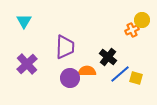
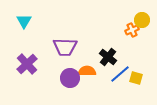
purple trapezoid: rotated 90 degrees clockwise
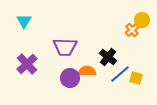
orange cross: rotated 16 degrees counterclockwise
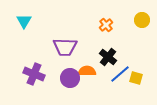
orange cross: moved 26 px left, 5 px up
purple cross: moved 7 px right, 10 px down; rotated 25 degrees counterclockwise
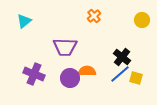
cyan triangle: rotated 21 degrees clockwise
orange cross: moved 12 px left, 9 px up
black cross: moved 14 px right
